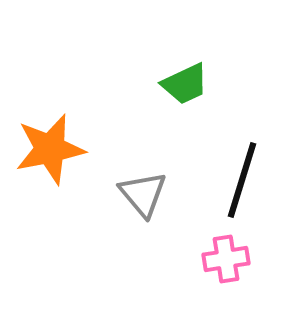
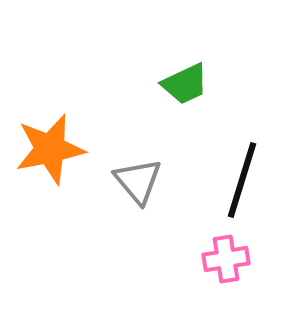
gray triangle: moved 5 px left, 13 px up
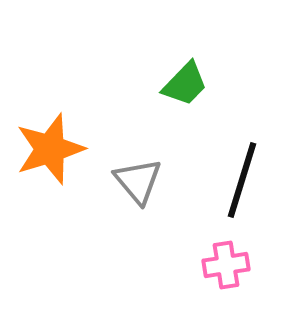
green trapezoid: rotated 21 degrees counterclockwise
orange star: rotated 6 degrees counterclockwise
pink cross: moved 6 px down
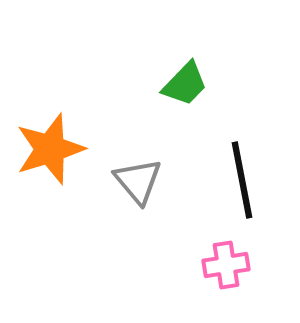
black line: rotated 28 degrees counterclockwise
